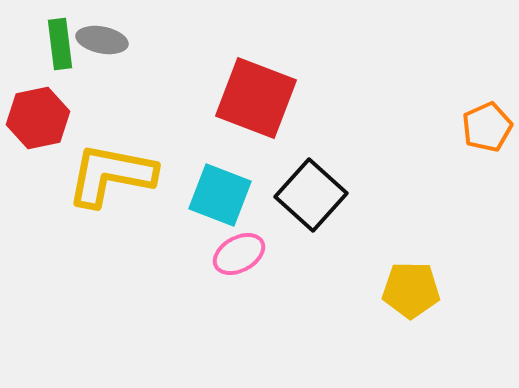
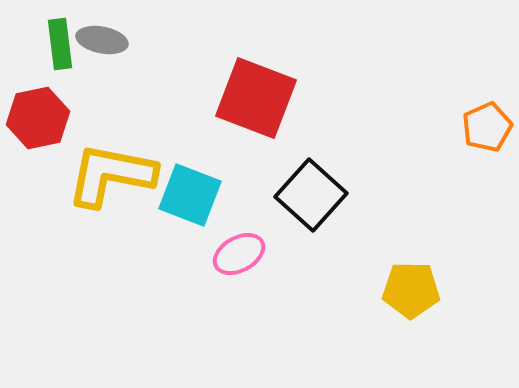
cyan square: moved 30 px left
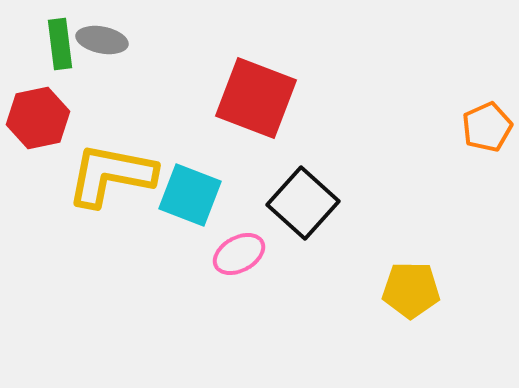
black square: moved 8 px left, 8 px down
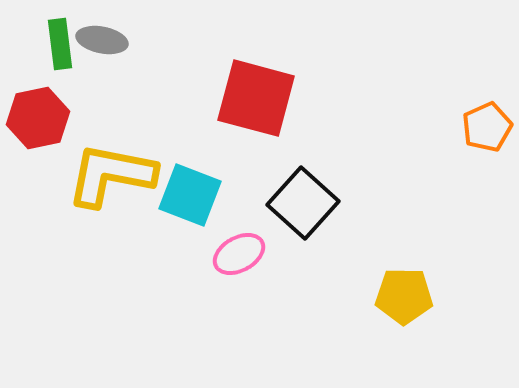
red square: rotated 6 degrees counterclockwise
yellow pentagon: moved 7 px left, 6 px down
